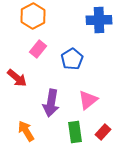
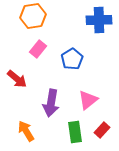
orange hexagon: rotated 20 degrees clockwise
red arrow: moved 1 px down
red rectangle: moved 1 px left, 2 px up
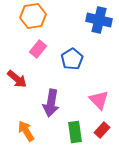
blue cross: rotated 15 degrees clockwise
pink triangle: moved 11 px right; rotated 35 degrees counterclockwise
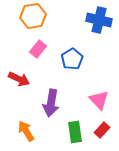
red arrow: moved 2 px right; rotated 15 degrees counterclockwise
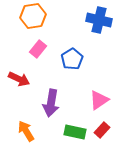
pink triangle: rotated 40 degrees clockwise
green rectangle: rotated 70 degrees counterclockwise
